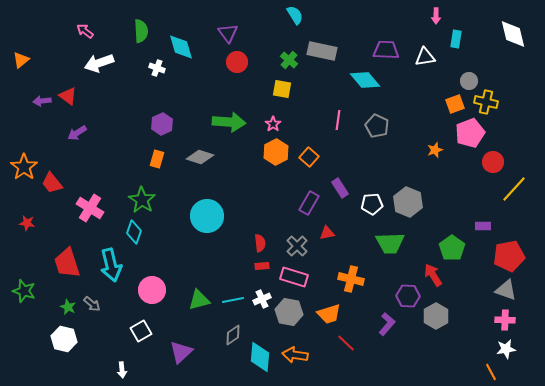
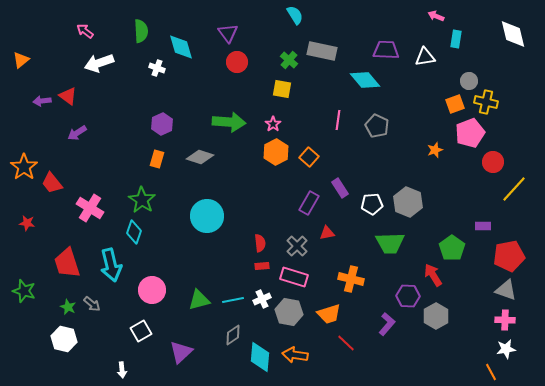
pink arrow at (436, 16): rotated 112 degrees clockwise
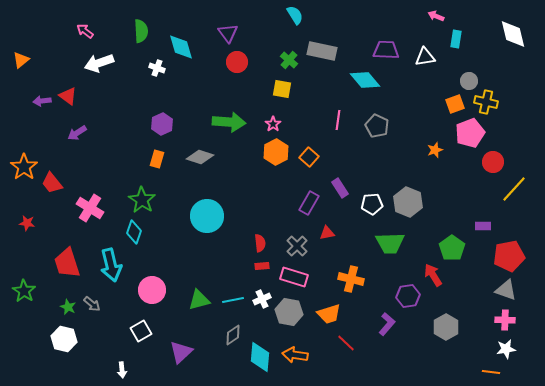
green star at (24, 291): rotated 15 degrees clockwise
purple hexagon at (408, 296): rotated 10 degrees counterclockwise
gray hexagon at (436, 316): moved 10 px right, 11 px down
orange line at (491, 372): rotated 54 degrees counterclockwise
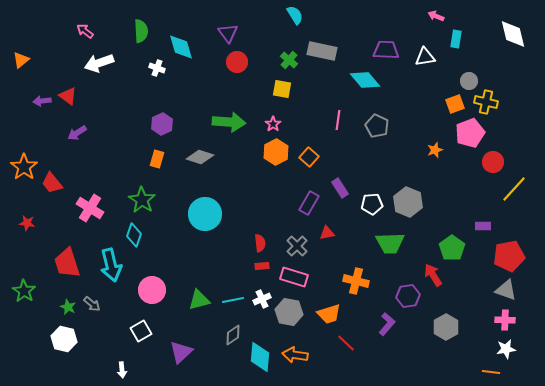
cyan circle at (207, 216): moved 2 px left, 2 px up
cyan diamond at (134, 232): moved 3 px down
orange cross at (351, 279): moved 5 px right, 2 px down
